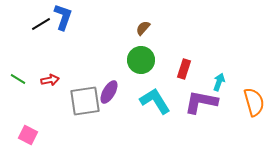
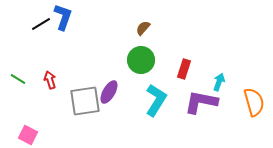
red arrow: rotated 96 degrees counterclockwise
cyan L-shape: moved 1 px right, 1 px up; rotated 64 degrees clockwise
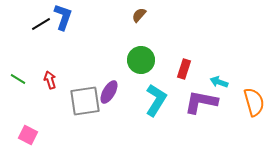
brown semicircle: moved 4 px left, 13 px up
cyan arrow: rotated 90 degrees counterclockwise
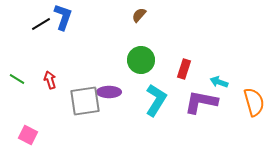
green line: moved 1 px left
purple ellipse: rotated 60 degrees clockwise
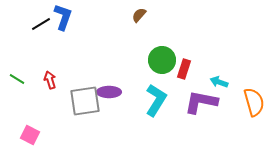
green circle: moved 21 px right
pink square: moved 2 px right
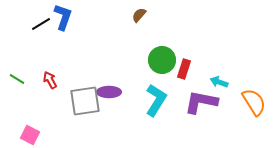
red arrow: rotated 12 degrees counterclockwise
orange semicircle: rotated 16 degrees counterclockwise
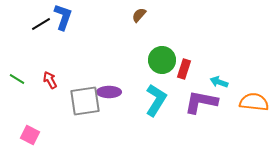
orange semicircle: rotated 52 degrees counterclockwise
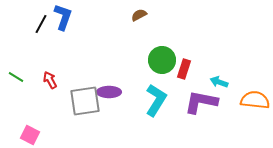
brown semicircle: rotated 21 degrees clockwise
black line: rotated 30 degrees counterclockwise
green line: moved 1 px left, 2 px up
orange semicircle: moved 1 px right, 2 px up
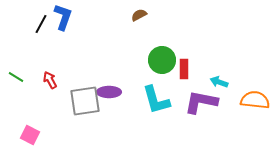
red rectangle: rotated 18 degrees counterclockwise
cyan L-shape: rotated 132 degrees clockwise
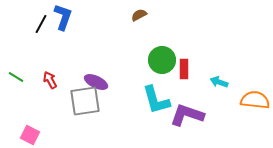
purple ellipse: moved 13 px left, 10 px up; rotated 25 degrees clockwise
purple L-shape: moved 14 px left, 13 px down; rotated 8 degrees clockwise
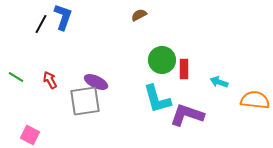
cyan L-shape: moved 1 px right, 1 px up
